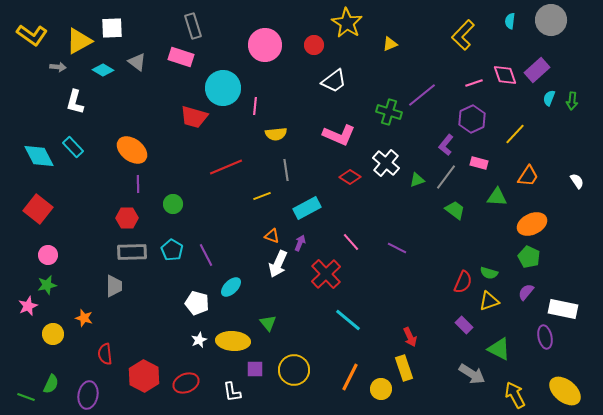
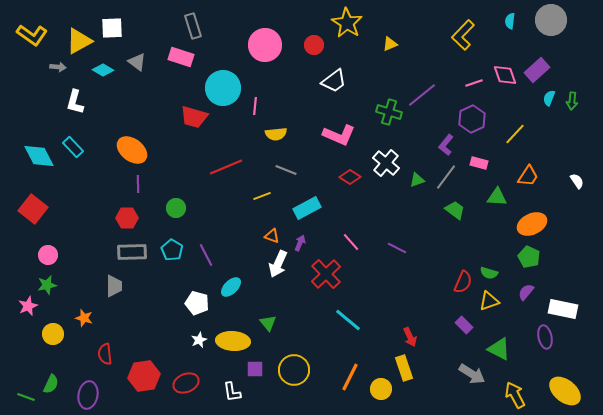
gray line at (286, 170): rotated 60 degrees counterclockwise
green circle at (173, 204): moved 3 px right, 4 px down
red square at (38, 209): moved 5 px left
red hexagon at (144, 376): rotated 24 degrees clockwise
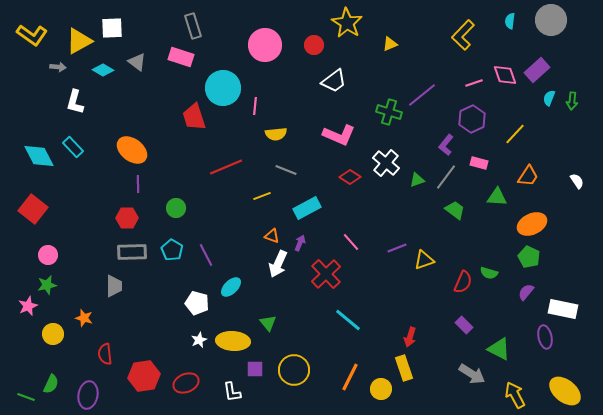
red trapezoid at (194, 117): rotated 56 degrees clockwise
purple line at (397, 248): rotated 48 degrees counterclockwise
yellow triangle at (489, 301): moved 65 px left, 41 px up
red arrow at (410, 337): rotated 42 degrees clockwise
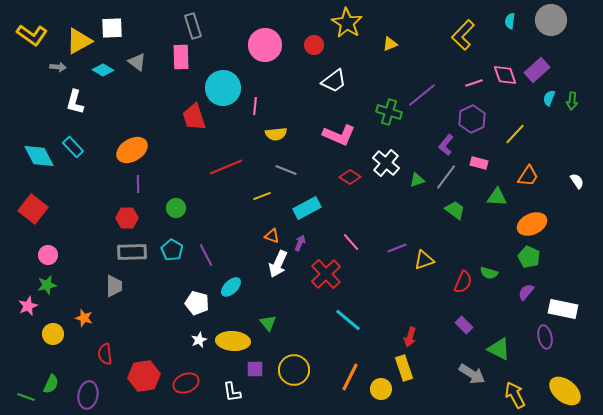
pink rectangle at (181, 57): rotated 70 degrees clockwise
orange ellipse at (132, 150): rotated 68 degrees counterclockwise
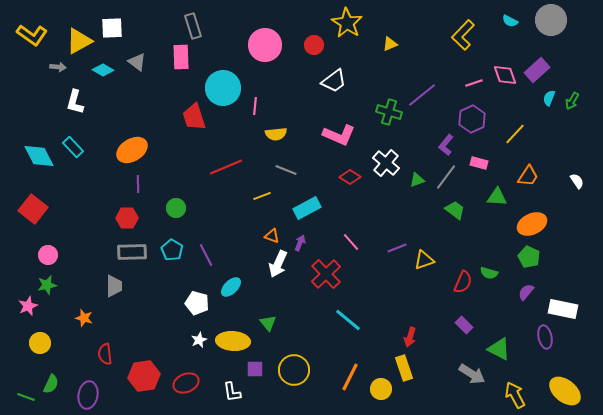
cyan semicircle at (510, 21): rotated 70 degrees counterclockwise
green arrow at (572, 101): rotated 24 degrees clockwise
yellow circle at (53, 334): moved 13 px left, 9 px down
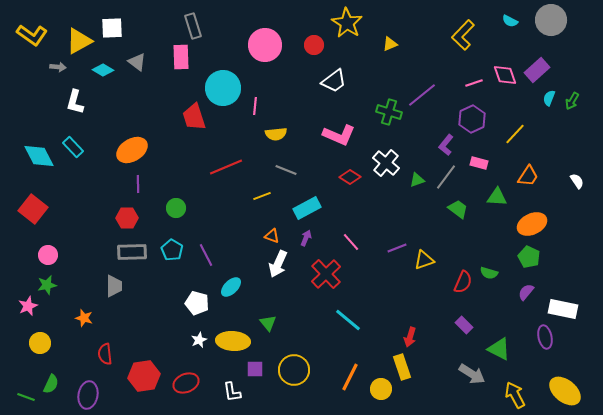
green trapezoid at (455, 210): moved 3 px right, 1 px up
purple arrow at (300, 243): moved 6 px right, 5 px up
yellow rectangle at (404, 368): moved 2 px left, 1 px up
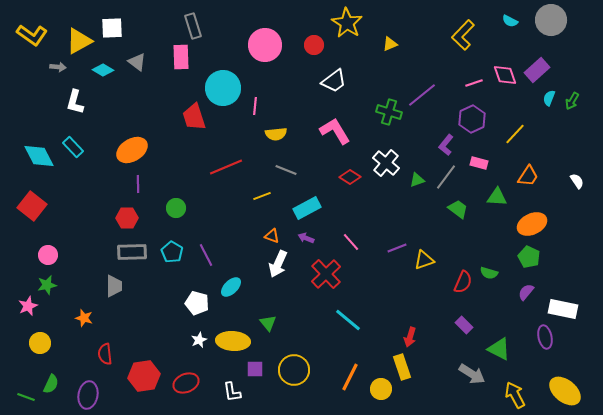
pink L-shape at (339, 135): moved 4 px left, 4 px up; rotated 144 degrees counterclockwise
red square at (33, 209): moved 1 px left, 3 px up
purple arrow at (306, 238): rotated 91 degrees counterclockwise
cyan pentagon at (172, 250): moved 2 px down
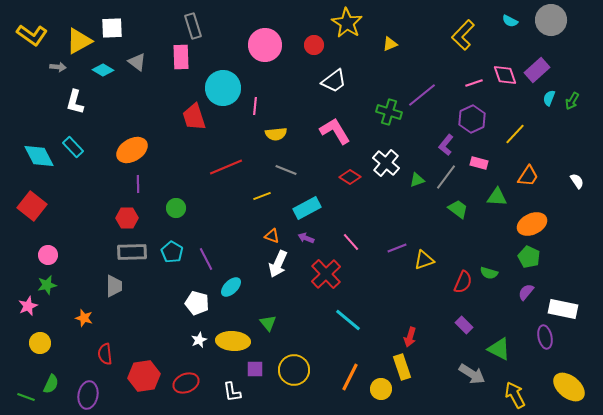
purple line at (206, 255): moved 4 px down
yellow ellipse at (565, 391): moved 4 px right, 4 px up
